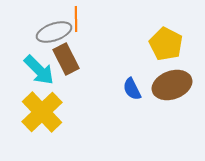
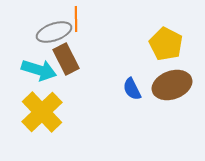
cyan arrow: rotated 28 degrees counterclockwise
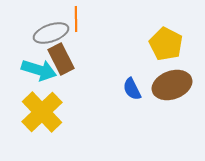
gray ellipse: moved 3 px left, 1 px down
brown rectangle: moved 5 px left
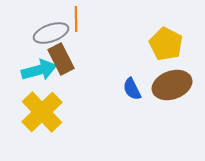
cyan arrow: rotated 32 degrees counterclockwise
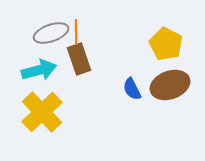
orange line: moved 13 px down
brown rectangle: moved 18 px right; rotated 8 degrees clockwise
brown ellipse: moved 2 px left
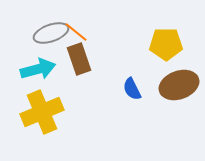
orange line: rotated 50 degrees counterclockwise
yellow pentagon: rotated 28 degrees counterclockwise
cyan arrow: moved 1 px left, 1 px up
brown ellipse: moved 9 px right
yellow cross: rotated 21 degrees clockwise
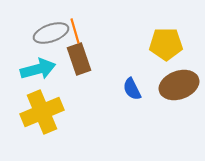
orange line: moved 1 px left, 1 px up; rotated 35 degrees clockwise
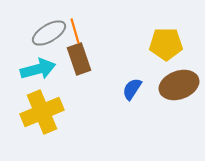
gray ellipse: moved 2 px left; rotated 12 degrees counterclockwise
blue semicircle: rotated 60 degrees clockwise
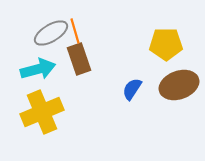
gray ellipse: moved 2 px right
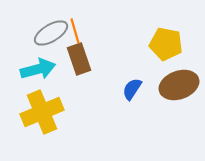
yellow pentagon: rotated 12 degrees clockwise
